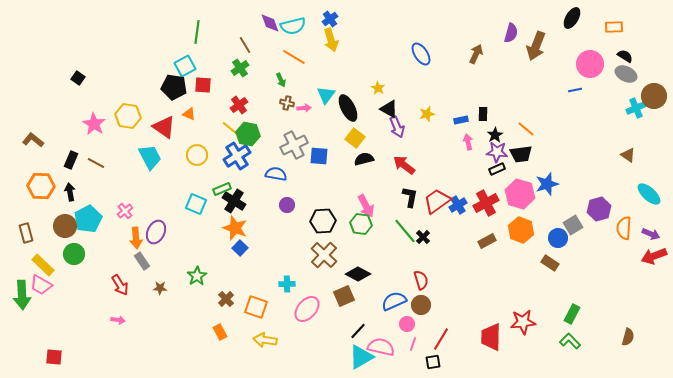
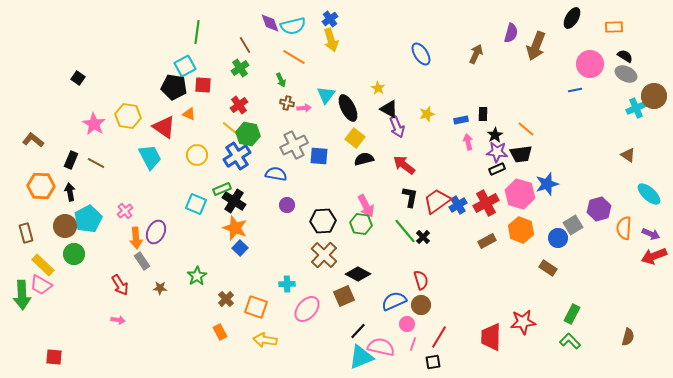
brown rectangle at (550, 263): moved 2 px left, 5 px down
red line at (441, 339): moved 2 px left, 2 px up
cyan triangle at (361, 357): rotated 8 degrees clockwise
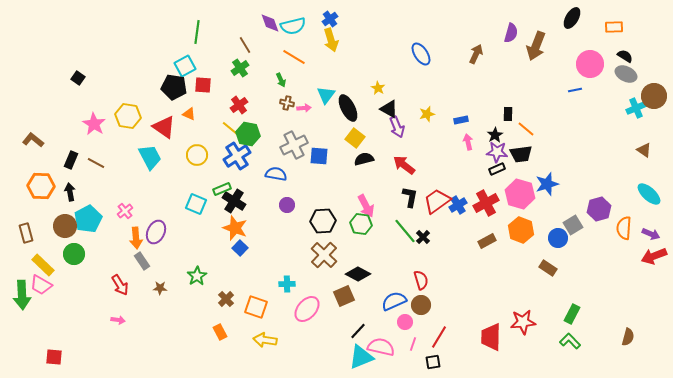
black rectangle at (483, 114): moved 25 px right
brown triangle at (628, 155): moved 16 px right, 5 px up
pink circle at (407, 324): moved 2 px left, 2 px up
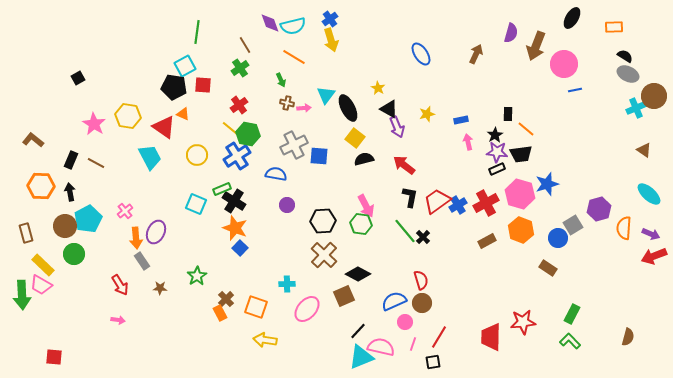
pink circle at (590, 64): moved 26 px left
gray ellipse at (626, 74): moved 2 px right
black square at (78, 78): rotated 24 degrees clockwise
orange triangle at (189, 114): moved 6 px left
brown circle at (421, 305): moved 1 px right, 2 px up
orange rectangle at (220, 332): moved 19 px up
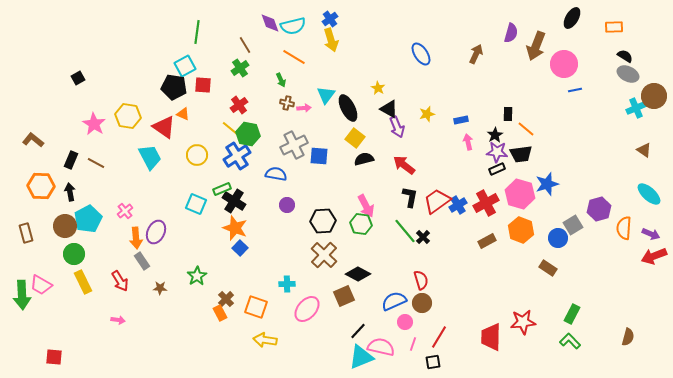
yellow rectangle at (43, 265): moved 40 px right, 17 px down; rotated 20 degrees clockwise
red arrow at (120, 285): moved 4 px up
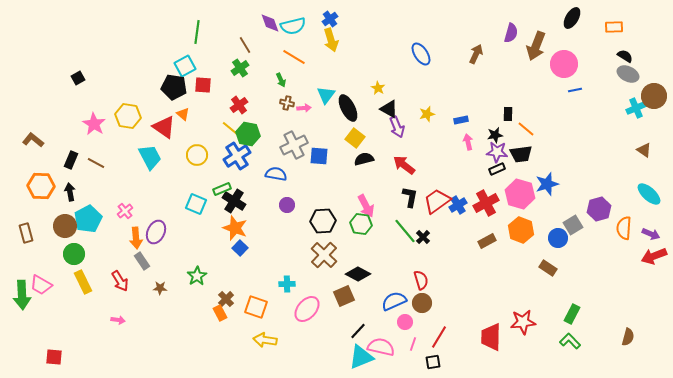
orange triangle at (183, 114): rotated 16 degrees clockwise
black star at (495, 135): rotated 21 degrees clockwise
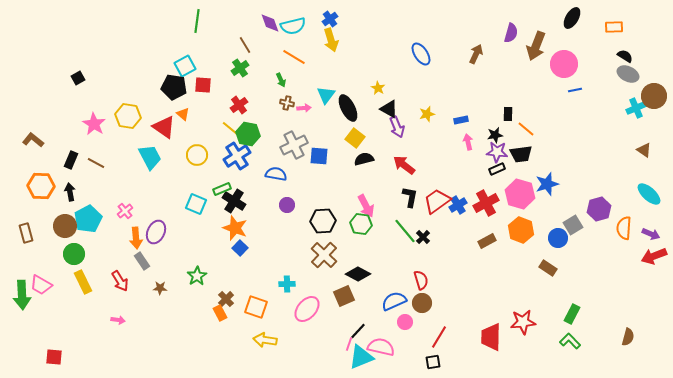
green line at (197, 32): moved 11 px up
pink line at (413, 344): moved 64 px left
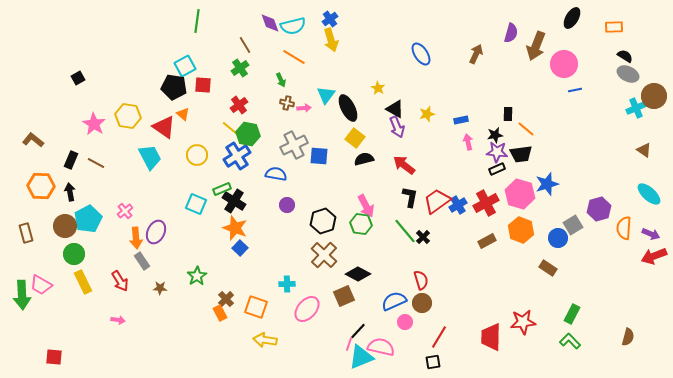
black triangle at (389, 109): moved 6 px right
black hexagon at (323, 221): rotated 15 degrees counterclockwise
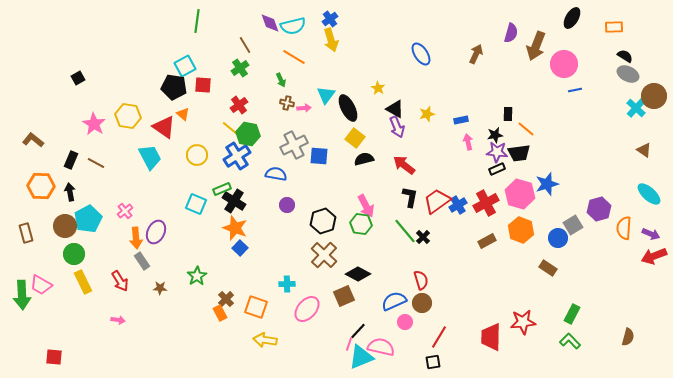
cyan cross at (636, 108): rotated 24 degrees counterclockwise
black trapezoid at (521, 154): moved 2 px left, 1 px up
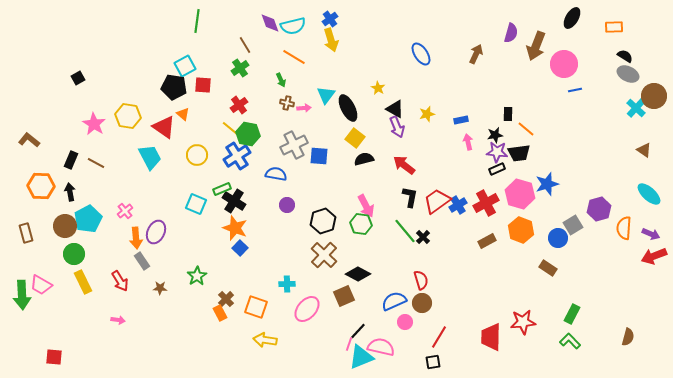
brown L-shape at (33, 140): moved 4 px left
